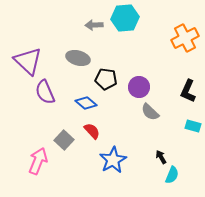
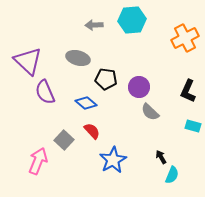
cyan hexagon: moved 7 px right, 2 px down
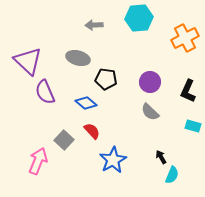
cyan hexagon: moved 7 px right, 2 px up
purple circle: moved 11 px right, 5 px up
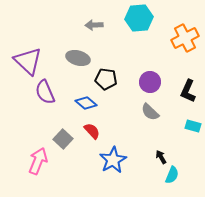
gray square: moved 1 px left, 1 px up
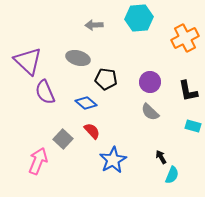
black L-shape: rotated 35 degrees counterclockwise
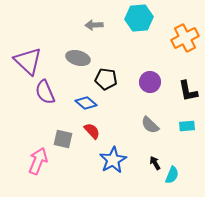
gray semicircle: moved 13 px down
cyan rectangle: moved 6 px left; rotated 21 degrees counterclockwise
gray square: rotated 30 degrees counterclockwise
black arrow: moved 6 px left, 6 px down
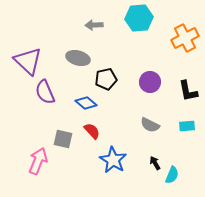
black pentagon: rotated 20 degrees counterclockwise
gray semicircle: rotated 18 degrees counterclockwise
blue star: rotated 12 degrees counterclockwise
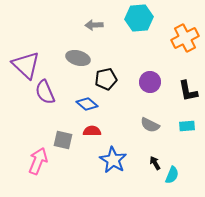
purple triangle: moved 2 px left, 4 px down
blue diamond: moved 1 px right, 1 px down
red semicircle: rotated 48 degrees counterclockwise
gray square: moved 1 px down
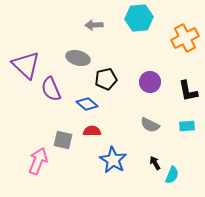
purple semicircle: moved 6 px right, 3 px up
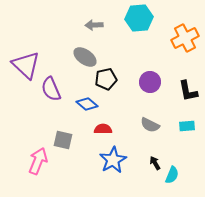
gray ellipse: moved 7 px right, 1 px up; rotated 20 degrees clockwise
red semicircle: moved 11 px right, 2 px up
blue star: rotated 12 degrees clockwise
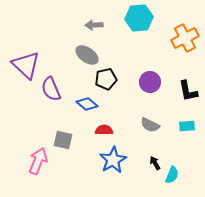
gray ellipse: moved 2 px right, 2 px up
red semicircle: moved 1 px right, 1 px down
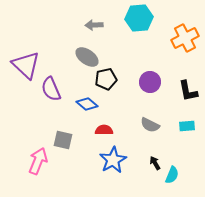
gray ellipse: moved 2 px down
